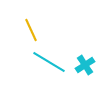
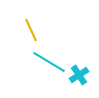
cyan cross: moved 6 px left, 10 px down
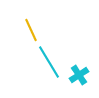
cyan line: rotated 28 degrees clockwise
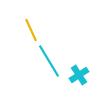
cyan line: moved 1 px up
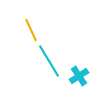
cyan cross: moved 1 px down
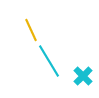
cyan cross: moved 4 px right; rotated 12 degrees counterclockwise
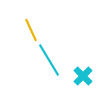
cyan line: moved 1 px up
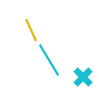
cyan cross: moved 1 px down
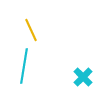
cyan line: moved 25 px left, 6 px down; rotated 40 degrees clockwise
